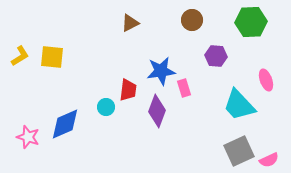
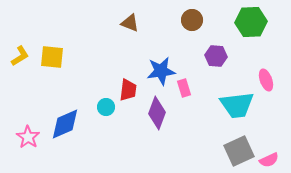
brown triangle: rotated 48 degrees clockwise
cyan trapezoid: moved 2 px left; rotated 54 degrees counterclockwise
purple diamond: moved 2 px down
pink star: rotated 15 degrees clockwise
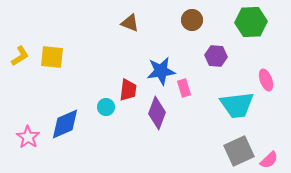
pink semicircle: rotated 18 degrees counterclockwise
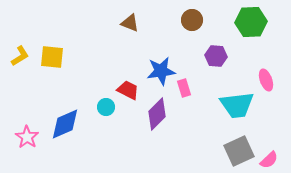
red trapezoid: rotated 70 degrees counterclockwise
purple diamond: moved 1 px down; rotated 24 degrees clockwise
pink star: moved 1 px left
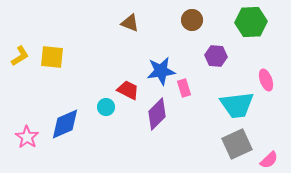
gray square: moved 2 px left, 7 px up
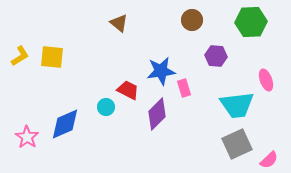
brown triangle: moved 11 px left; rotated 18 degrees clockwise
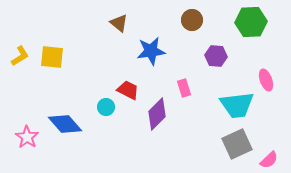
blue star: moved 10 px left, 20 px up
blue diamond: rotated 72 degrees clockwise
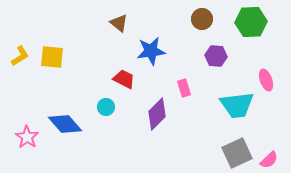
brown circle: moved 10 px right, 1 px up
red trapezoid: moved 4 px left, 11 px up
gray square: moved 9 px down
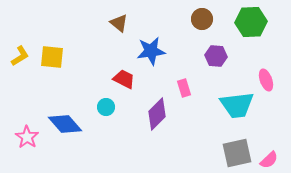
gray square: rotated 12 degrees clockwise
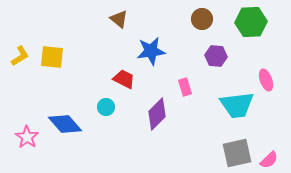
brown triangle: moved 4 px up
pink rectangle: moved 1 px right, 1 px up
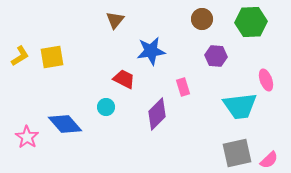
brown triangle: moved 4 px left, 1 px down; rotated 30 degrees clockwise
yellow square: rotated 15 degrees counterclockwise
pink rectangle: moved 2 px left
cyan trapezoid: moved 3 px right, 1 px down
